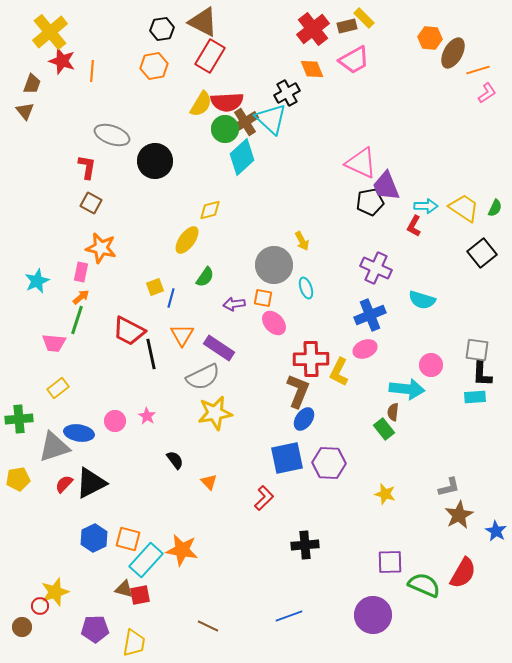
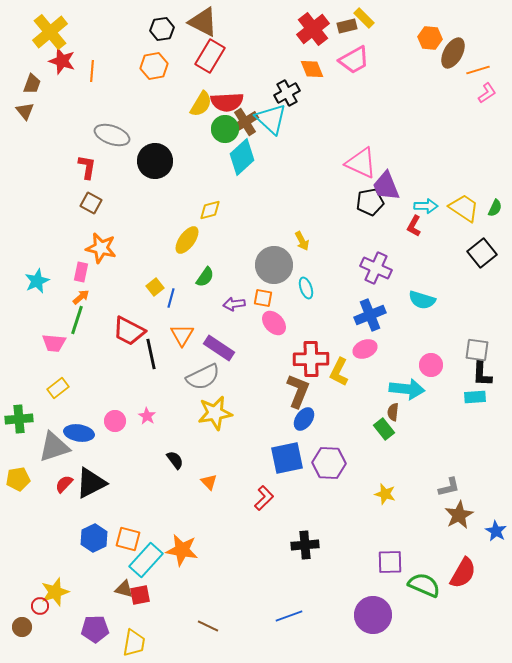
yellow square at (155, 287): rotated 18 degrees counterclockwise
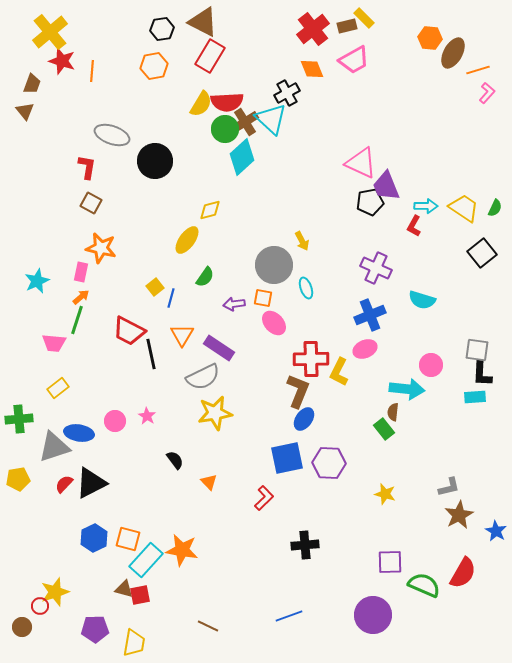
pink L-shape at (487, 93): rotated 15 degrees counterclockwise
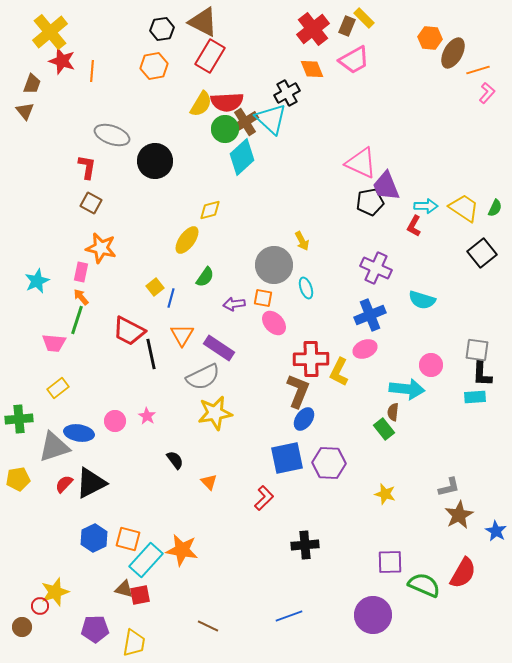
brown rectangle at (347, 26): rotated 54 degrees counterclockwise
orange arrow at (81, 297): rotated 90 degrees counterclockwise
